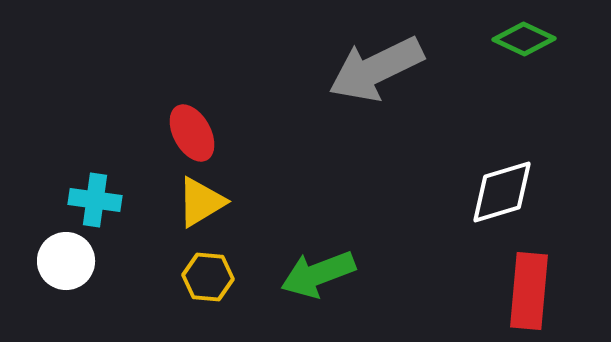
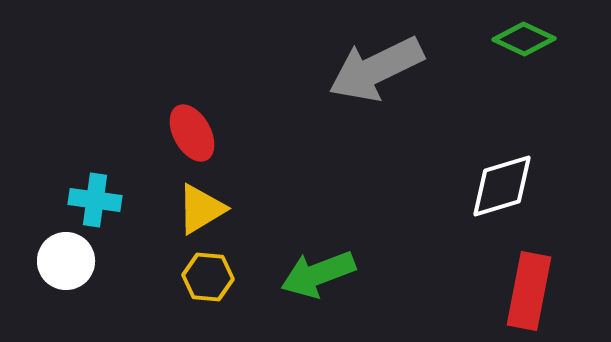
white diamond: moved 6 px up
yellow triangle: moved 7 px down
red rectangle: rotated 6 degrees clockwise
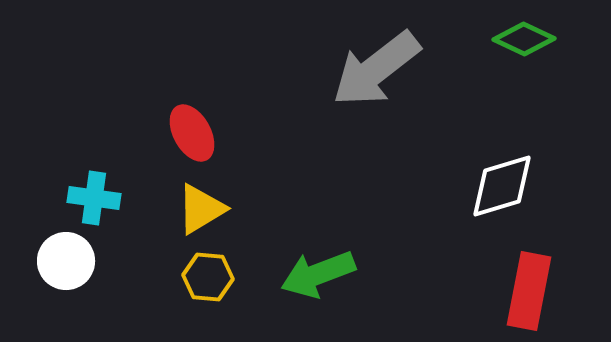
gray arrow: rotated 12 degrees counterclockwise
cyan cross: moved 1 px left, 2 px up
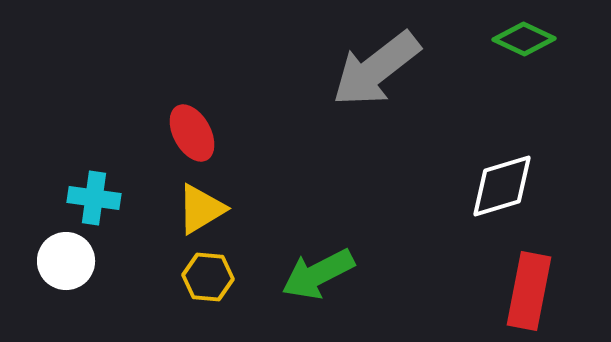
green arrow: rotated 6 degrees counterclockwise
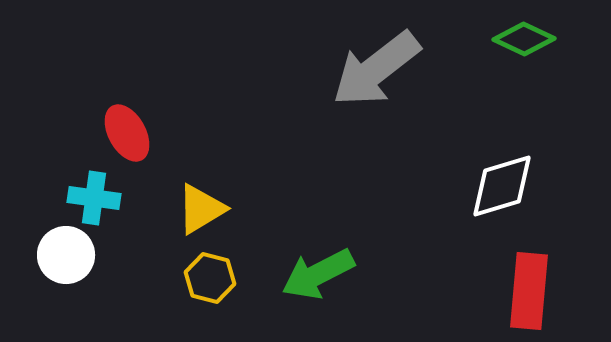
red ellipse: moved 65 px left
white circle: moved 6 px up
yellow hexagon: moved 2 px right, 1 px down; rotated 9 degrees clockwise
red rectangle: rotated 6 degrees counterclockwise
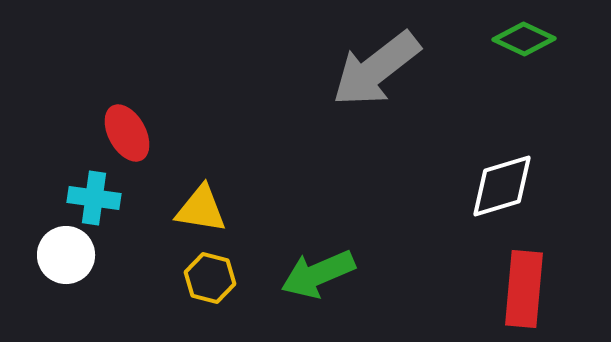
yellow triangle: rotated 40 degrees clockwise
green arrow: rotated 4 degrees clockwise
red rectangle: moved 5 px left, 2 px up
